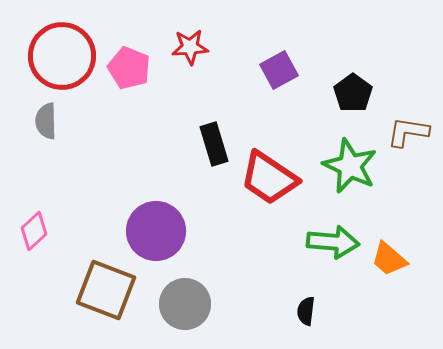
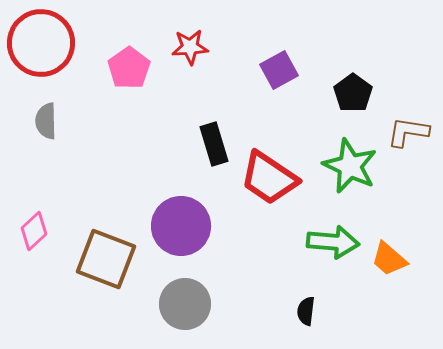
red circle: moved 21 px left, 13 px up
pink pentagon: rotated 15 degrees clockwise
purple circle: moved 25 px right, 5 px up
brown square: moved 31 px up
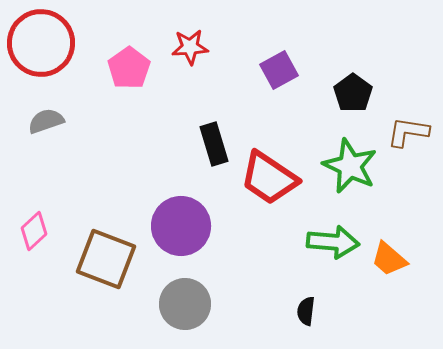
gray semicircle: rotated 72 degrees clockwise
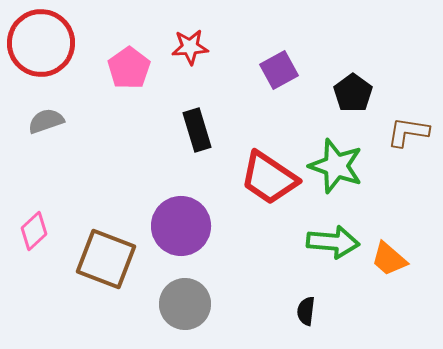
black rectangle: moved 17 px left, 14 px up
green star: moved 14 px left; rotated 6 degrees counterclockwise
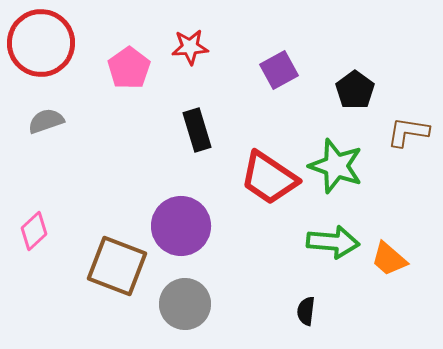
black pentagon: moved 2 px right, 3 px up
brown square: moved 11 px right, 7 px down
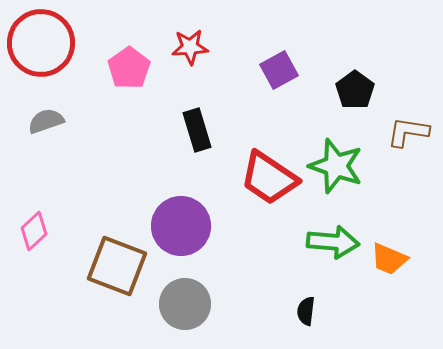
orange trapezoid: rotated 18 degrees counterclockwise
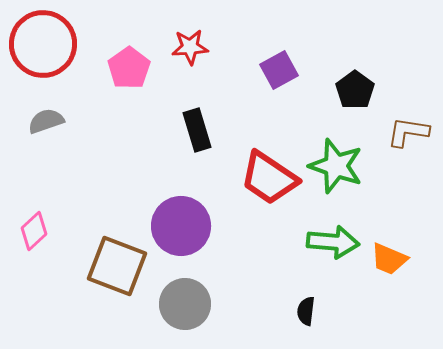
red circle: moved 2 px right, 1 px down
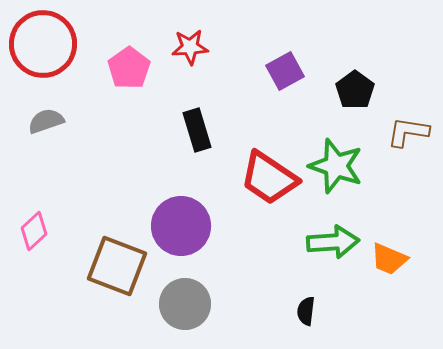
purple square: moved 6 px right, 1 px down
green arrow: rotated 9 degrees counterclockwise
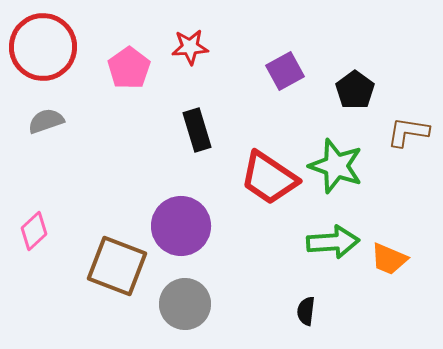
red circle: moved 3 px down
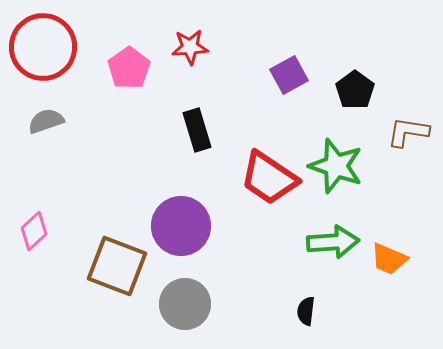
purple square: moved 4 px right, 4 px down
